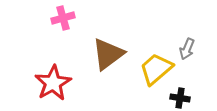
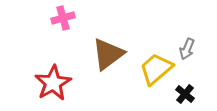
black cross: moved 5 px right, 4 px up; rotated 30 degrees clockwise
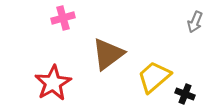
gray arrow: moved 8 px right, 27 px up
yellow trapezoid: moved 2 px left, 8 px down
black cross: rotated 18 degrees counterclockwise
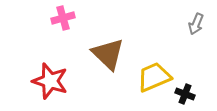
gray arrow: moved 1 px right, 2 px down
brown triangle: rotated 39 degrees counterclockwise
yellow trapezoid: rotated 18 degrees clockwise
red star: moved 3 px left, 2 px up; rotated 24 degrees counterclockwise
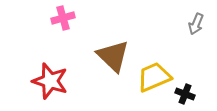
brown triangle: moved 5 px right, 2 px down
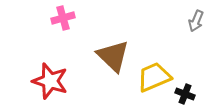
gray arrow: moved 3 px up
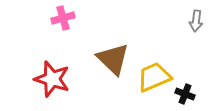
gray arrow: rotated 15 degrees counterclockwise
brown triangle: moved 3 px down
red star: moved 2 px right, 2 px up
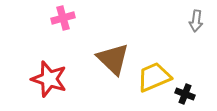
red star: moved 3 px left
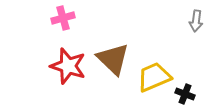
red star: moved 19 px right, 13 px up
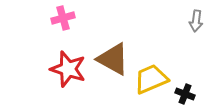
brown triangle: rotated 15 degrees counterclockwise
red star: moved 3 px down
yellow trapezoid: moved 3 px left, 2 px down
